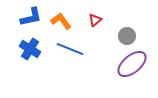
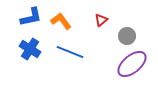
red triangle: moved 6 px right
blue line: moved 3 px down
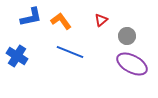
blue cross: moved 13 px left, 7 px down
purple ellipse: rotated 68 degrees clockwise
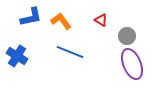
red triangle: rotated 48 degrees counterclockwise
purple ellipse: rotated 40 degrees clockwise
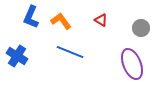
blue L-shape: rotated 125 degrees clockwise
gray circle: moved 14 px right, 8 px up
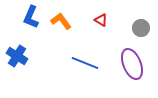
blue line: moved 15 px right, 11 px down
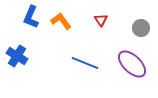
red triangle: rotated 24 degrees clockwise
purple ellipse: rotated 24 degrees counterclockwise
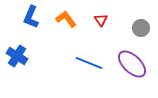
orange L-shape: moved 5 px right, 2 px up
blue line: moved 4 px right
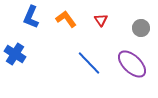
blue cross: moved 2 px left, 2 px up
blue line: rotated 24 degrees clockwise
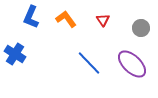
red triangle: moved 2 px right
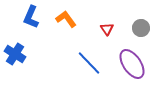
red triangle: moved 4 px right, 9 px down
purple ellipse: rotated 12 degrees clockwise
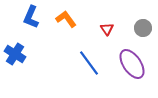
gray circle: moved 2 px right
blue line: rotated 8 degrees clockwise
